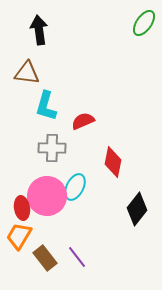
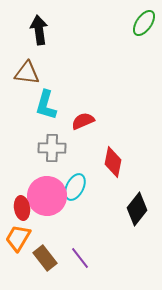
cyan L-shape: moved 1 px up
orange trapezoid: moved 1 px left, 2 px down
purple line: moved 3 px right, 1 px down
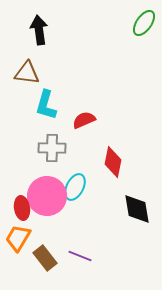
red semicircle: moved 1 px right, 1 px up
black diamond: rotated 48 degrees counterclockwise
purple line: moved 2 px up; rotated 30 degrees counterclockwise
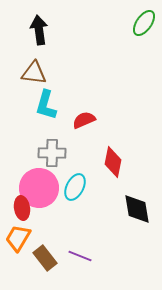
brown triangle: moved 7 px right
gray cross: moved 5 px down
pink circle: moved 8 px left, 8 px up
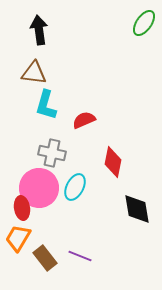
gray cross: rotated 12 degrees clockwise
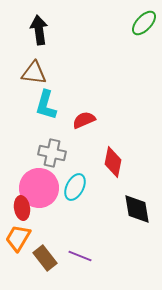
green ellipse: rotated 8 degrees clockwise
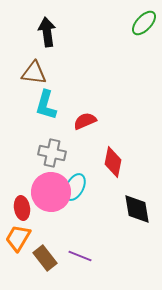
black arrow: moved 8 px right, 2 px down
red semicircle: moved 1 px right, 1 px down
pink circle: moved 12 px right, 4 px down
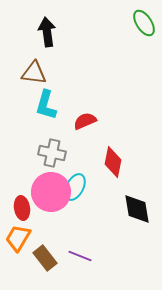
green ellipse: rotated 76 degrees counterclockwise
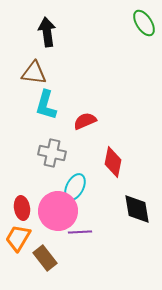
pink circle: moved 7 px right, 19 px down
purple line: moved 24 px up; rotated 25 degrees counterclockwise
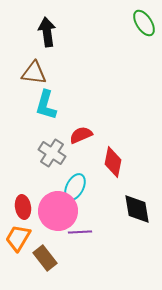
red semicircle: moved 4 px left, 14 px down
gray cross: rotated 20 degrees clockwise
red ellipse: moved 1 px right, 1 px up
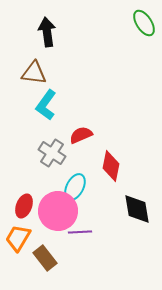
cyan L-shape: rotated 20 degrees clockwise
red diamond: moved 2 px left, 4 px down
red ellipse: moved 1 px right, 1 px up; rotated 30 degrees clockwise
